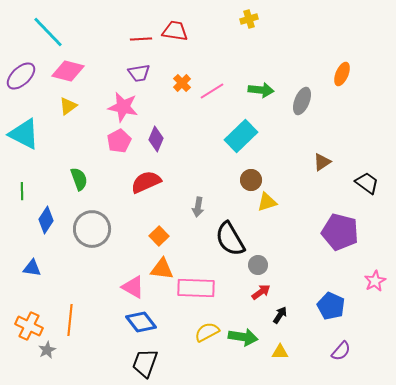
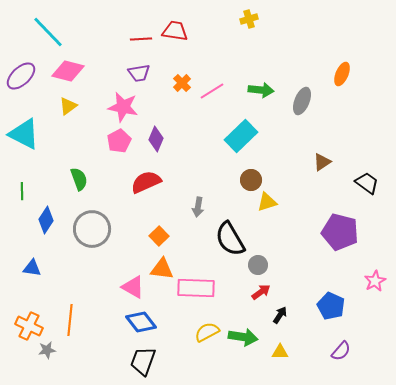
gray star at (47, 350): rotated 18 degrees clockwise
black trapezoid at (145, 363): moved 2 px left, 2 px up
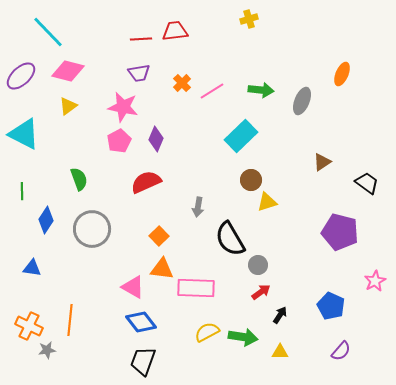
red trapezoid at (175, 31): rotated 16 degrees counterclockwise
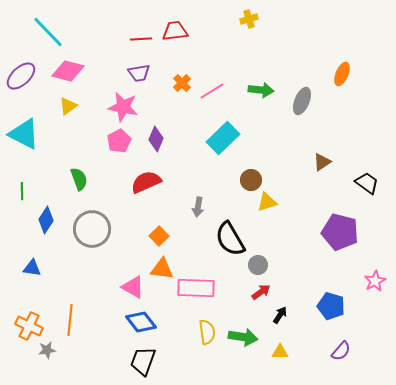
cyan rectangle at (241, 136): moved 18 px left, 2 px down
blue pentagon at (331, 306): rotated 8 degrees counterclockwise
yellow semicircle at (207, 332): rotated 110 degrees clockwise
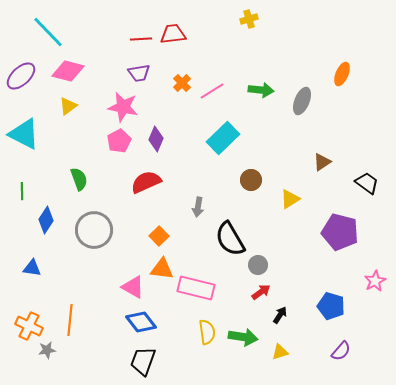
red trapezoid at (175, 31): moved 2 px left, 3 px down
yellow triangle at (267, 202): moved 23 px right, 3 px up; rotated 15 degrees counterclockwise
gray circle at (92, 229): moved 2 px right, 1 px down
pink rectangle at (196, 288): rotated 12 degrees clockwise
yellow triangle at (280, 352): rotated 18 degrees counterclockwise
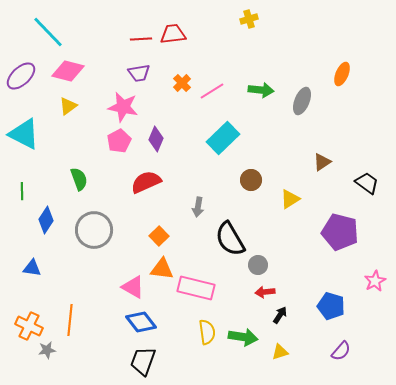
red arrow at (261, 292): moved 4 px right; rotated 150 degrees counterclockwise
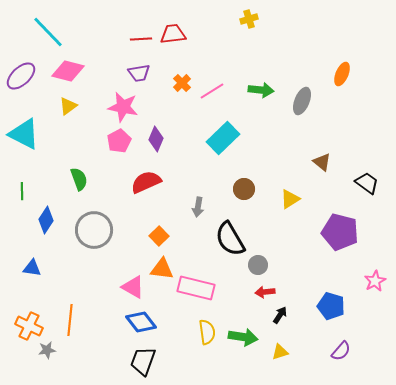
brown triangle at (322, 162): rotated 48 degrees counterclockwise
brown circle at (251, 180): moved 7 px left, 9 px down
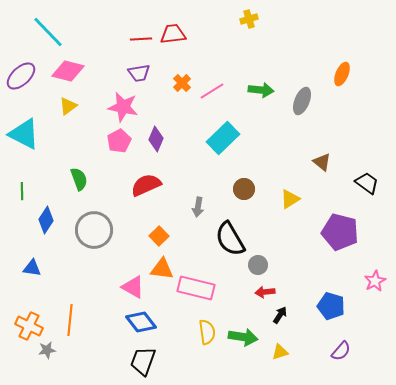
red semicircle at (146, 182): moved 3 px down
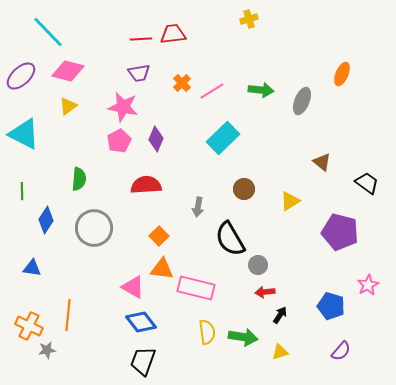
green semicircle at (79, 179): rotated 25 degrees clockwise
red semicircle at (146, 185): rotated 20 degrees clockwise
yellow triangle at (290, 199): moved 2 px down
gray circle at (94, 230): moved 2 px up
pink star at (375, 281): moved 7 px left, 4 px down
orange line at (70, 320): moved 2 px left, 5 px up
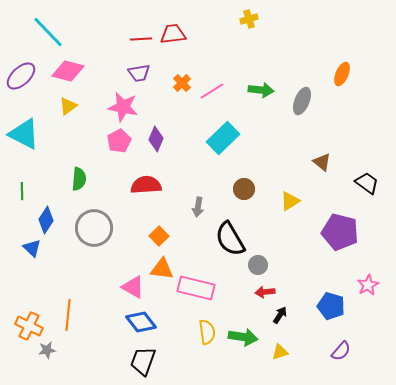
blue triangle at (32, 268): moved 20 px up; rotated 36 degrees clockwise
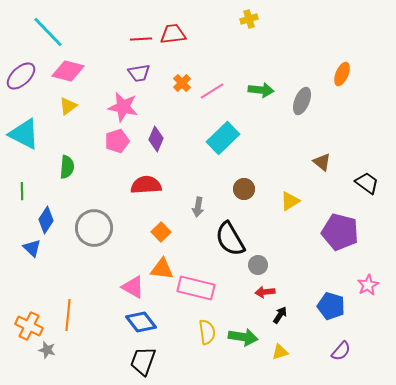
pink pentagon at (119, 141): moved 2 px left; rotated 10 degrees clockwise
green semicircle at (79, 179): moved 12 px left, 12 px up
orange square at (159, 236): moved 2 px right, 4 px up
gray star at (47, 350): rotated 24 degrees clockwise
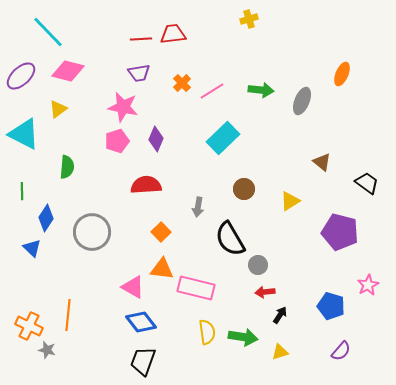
yellow triangle at (68, 106): moved 10 px left, 3 px down
blue diamond at (46, 220): moved 2 px up
gray circle at (94, 228): moved 2 px left, 4 px down
